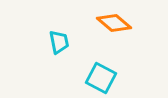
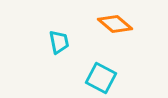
orange diamond: moved 1 px right, 1 px down
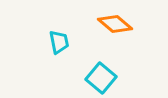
cyan square: rotated 12 degrees clockwise
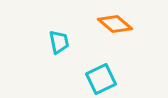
cyan square: moved 1 px down; rotated 24 degrees clockwise
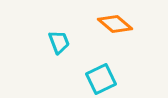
cyan trapezoid: rotated 10 degrees counterclockwise
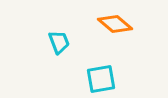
cyan square: rotated 16 degrees clockwise
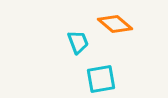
cyan trapezoid: moved 19 px right
